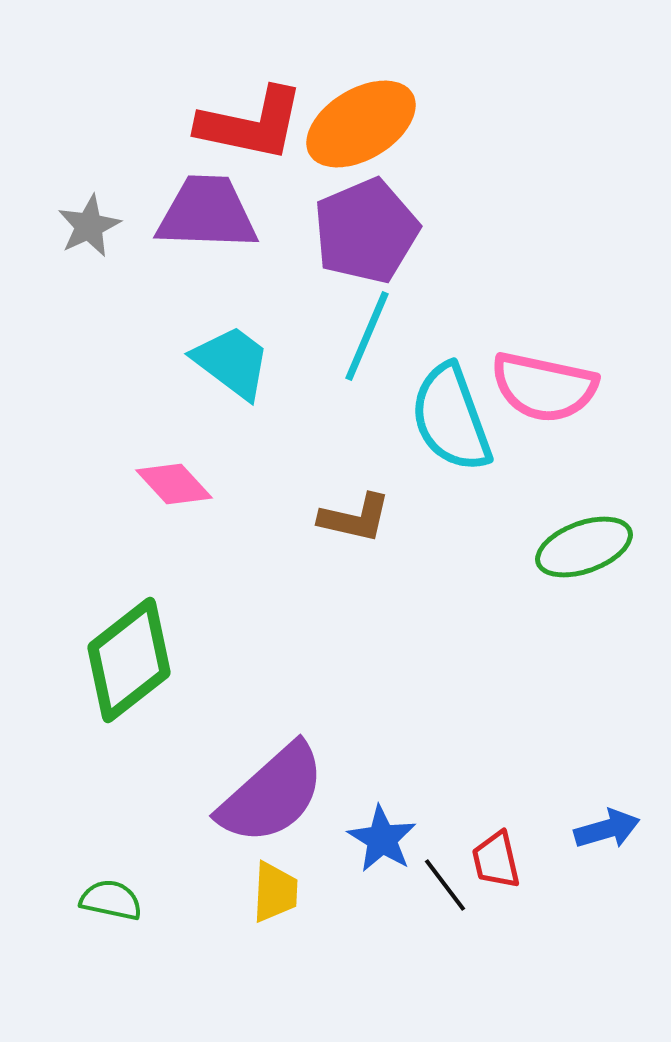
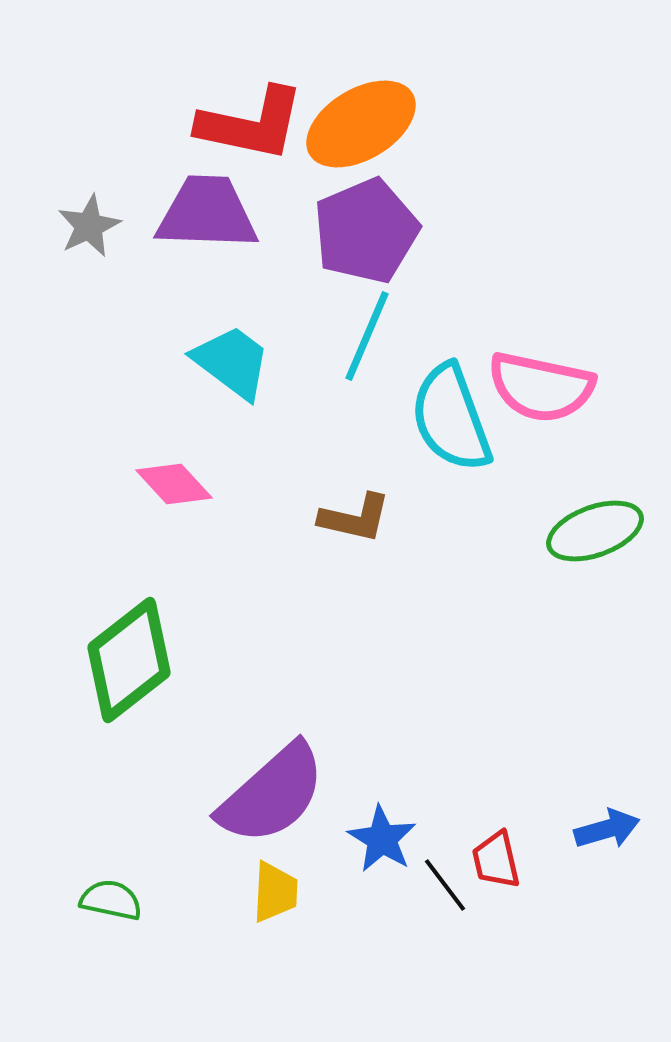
pink semicircle: moved 3 px left
green ellipse: moved 11 px right, 16 px up
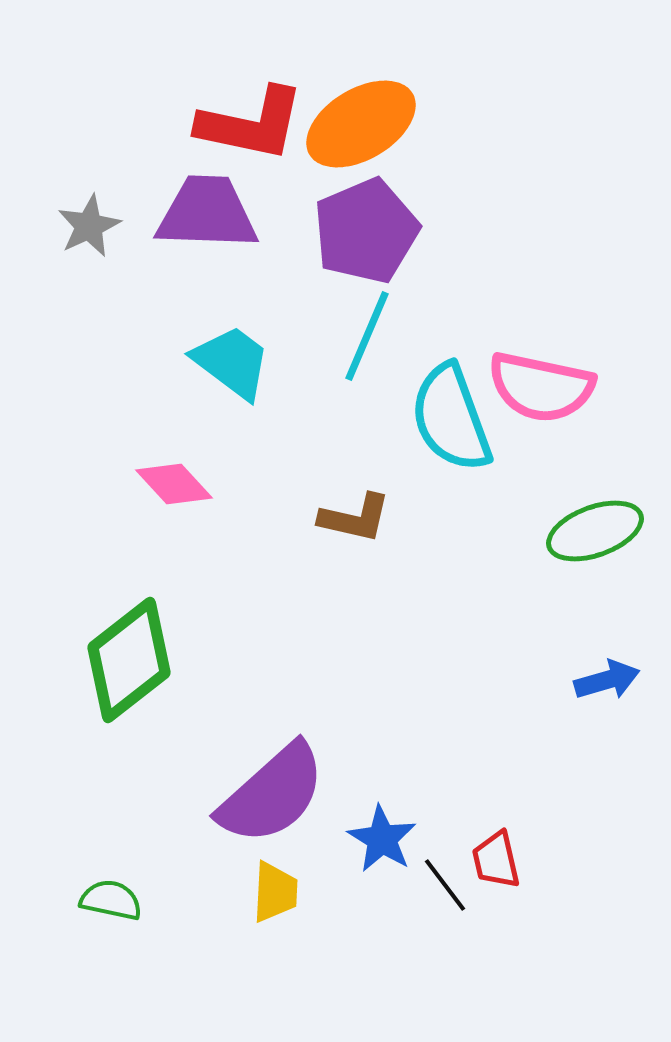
blue arrow: moved 149 px up
